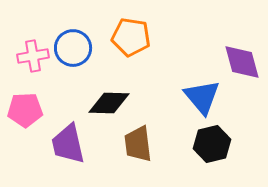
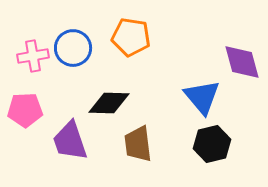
purple trapezoid: moved 2 px right, 3 px up; rotated 6 degrees counterclockwise
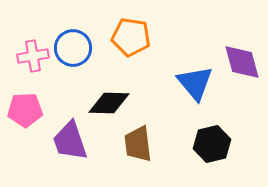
blue triangle: moved 7 px left, 14 px up
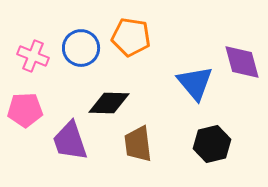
blue circle: moved 8 px right
pink cross: rotated 32 degrees clockwise
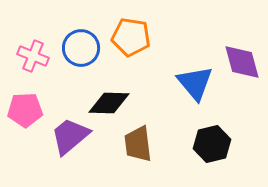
purple trapezoid: moved 5 px up; rotated 69 degrees clockwise
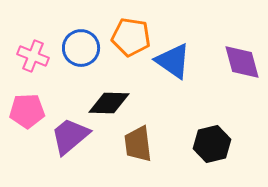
blue triangle: moved 22 px left, 22 px up; rotated 15 degrees counterclockwise
pink pentagon: moved 2 px right, 1 px down
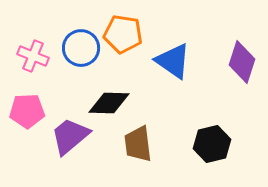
orange pentagon: moved 8 px left, 3 px up
purple diamond: rotated 33 degrees clockwise
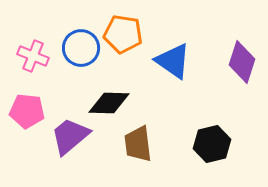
pink pentagon: rotated 8 degrees clockwise
